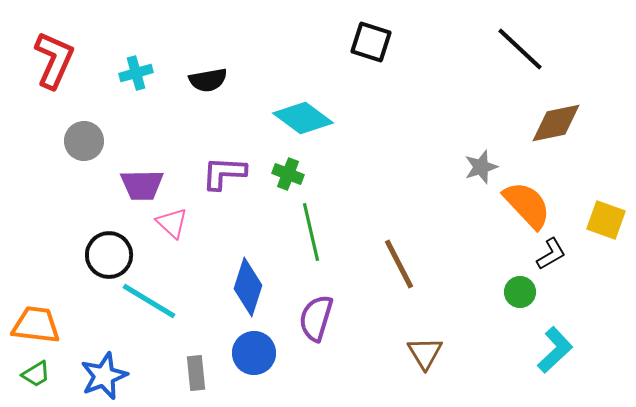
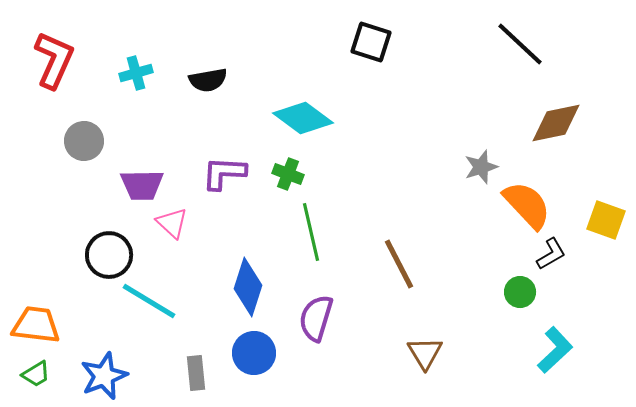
black line: moved 5 px up
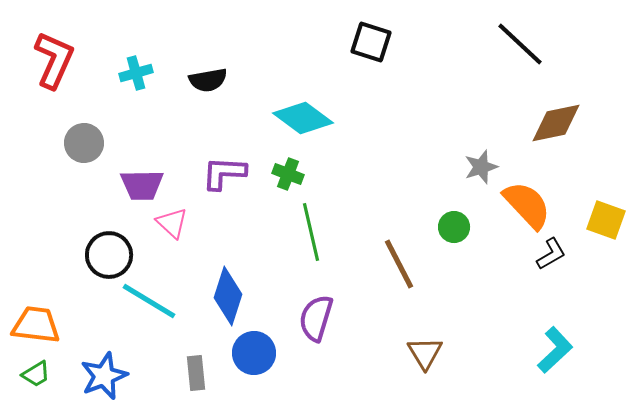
gray circle: moved 2 px down
blue diamond: moved 20 px left, 9 px down
green circle: moved 66 px left, 65 px up
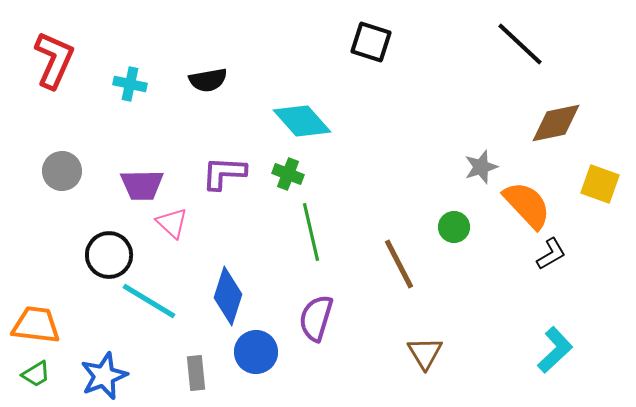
cyan cross: moved 6 px left, 11 px down; rotated 28 degrees clockwise
cyan diamond: moved 1 px left, 3 px down; rotated 12 degrees clockwise
gray circle: moved 22 px left, 28 px down
yellow square: moved 6 px left, 36 px up
blue circle: moved 2 px right, 1 px up
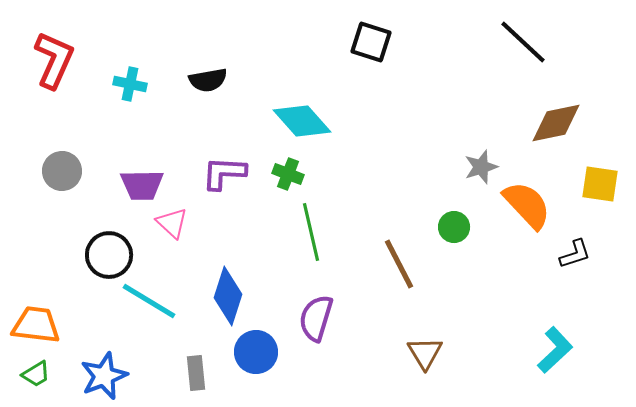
black line: moved 3 px right, 2 px up
yellow square: rotated 12 degrees counterclockwise
black L-shape: moved 24 px right; rotated 12 degrees clockwise
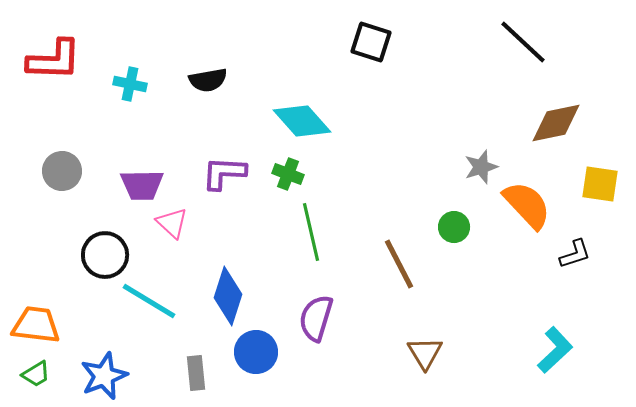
red L-shape: rotated 68 degrees clockwise
black circle: moved 4 px left
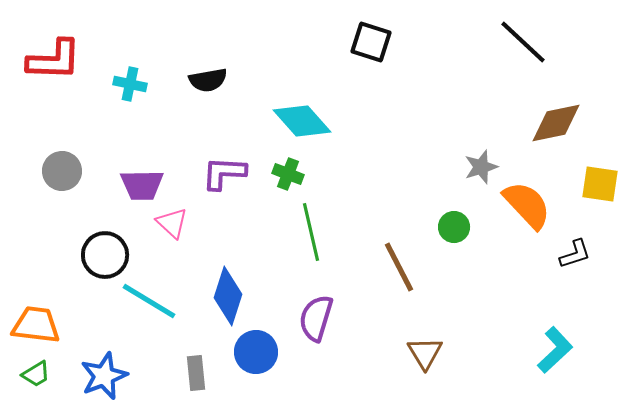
brown line: moved 3 px down
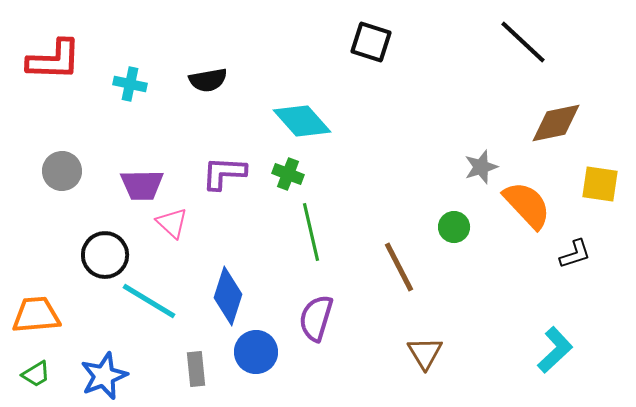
orange trapezoid: moved 10 px up; rotated 12 degrees counterclockwise
gray rectangle: moved 4 px up
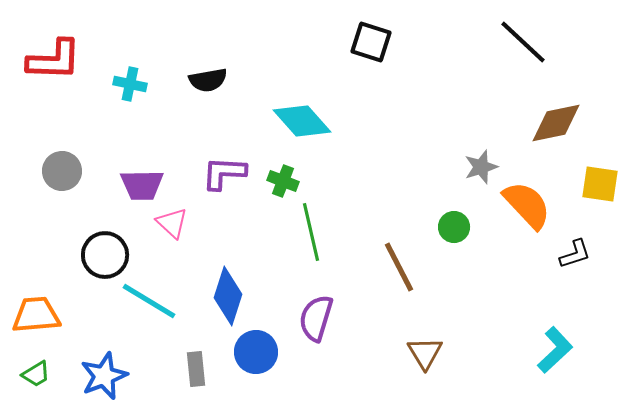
green cross: moved 5 px left, 7 px down
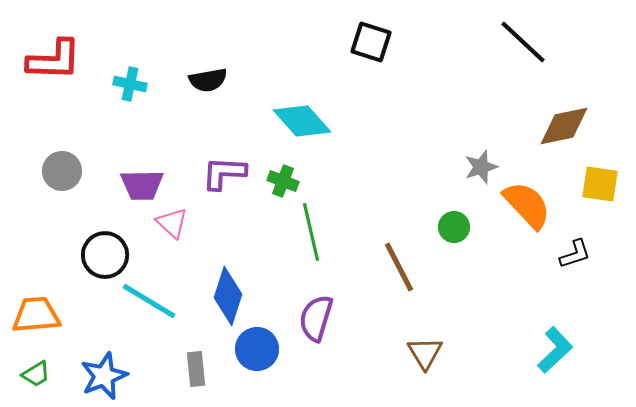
brown diamond: moved 8 px right, 3 px down
blue circle: moved 1 px right, 3 px up
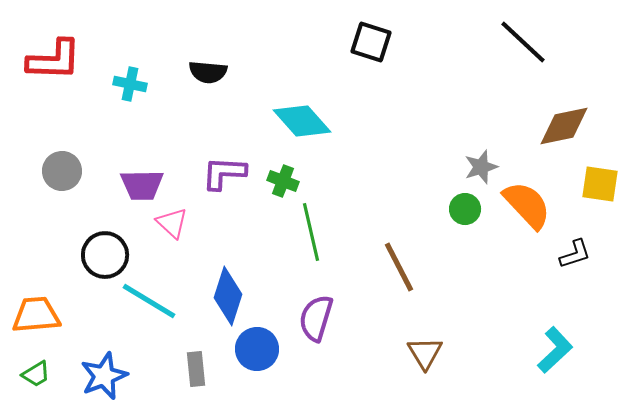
black semicircle: moved 8 px up; rotated 15 degrees clockwise
green circle: moved 11 px right, 18 px up
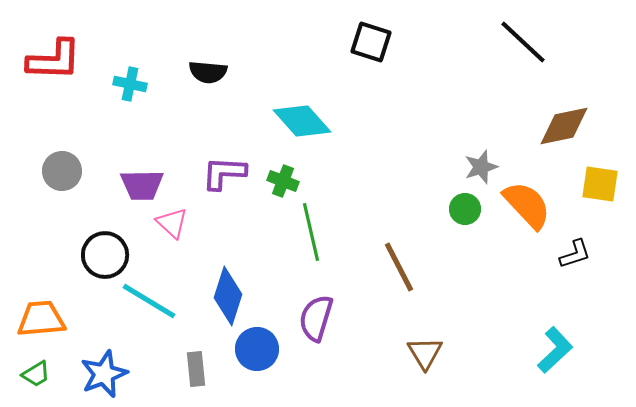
orange trapezoid: moved 5 px right, 4 px down
blue star: moved 2 px up
